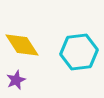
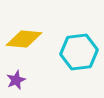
yellow diamond: moved 2 px right, 6 px up; rotated 51 degrees counterclockwise
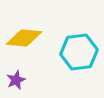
yellow diamond: moved 1 px up
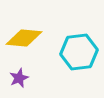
purple star: moved 3 px right, 2 px up
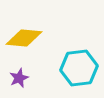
cyan hexagon: moved 16 px down
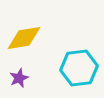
yellow diamond: rotated 15 degrees counterclockwise
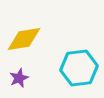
yellow diamond: moved 1 px down
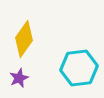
yellow diamond: rotated 45 degrees counterclockwise
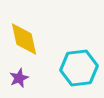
yellow diamond: rotated 48 degrees counterclockwise
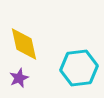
yellow diamond: moved 5 px down
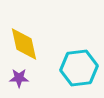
purple star: rotated 24 degrees clockwise
